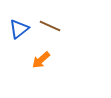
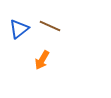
orange arrow: moved 1 px right; rotated 18 degrees counterclockwise
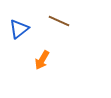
brown line: moved 9 px right, 5 px up
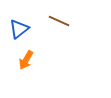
orange arrow: moved 16 px left
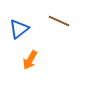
orange arrow: moved 4 px right
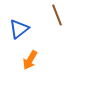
brown line: moved 2 px left, 6 px up; rotated 45 degrees clockwise
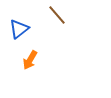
brown line: rotated 20 degrees counterclockwise
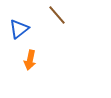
orange arrow: rotated 18 degrees counterclockwise
